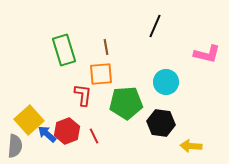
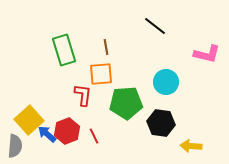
black line: rotated 75 degrees counterclockwise
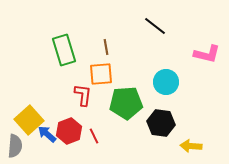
red hexagon: moved 2 px right
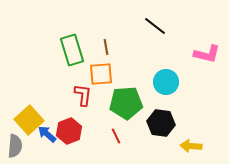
green rectangle: moved 8 px right
red line: moved 22 px right
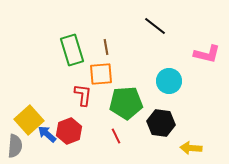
cyan circle: moved 3 px right, 1 px up
yellow arrow: moved 2 px down
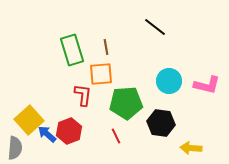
black line: moved 1 px down
pink L-shape: moved 31 px down
gray semicircle: moved 2 px down
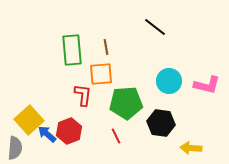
green rectangle: rotated 12 degrees clockwise
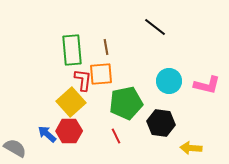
red L-shape: moved 15 px up
green pentagon: rotated 8 degrees counterclockwise
yellow square: moved 42 px right, 18 px up
red hexagon: rotated 20 degrees clockwise
gray semicircle: rotated 65 degrees counterclockwise
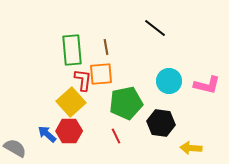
black line: moved 1 px down
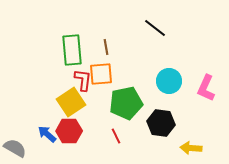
pink L-shape: moved 1 px left, 3 px down; rotated 100 degrees clockwise
yellow square: rotated 8 degrees clockwise
